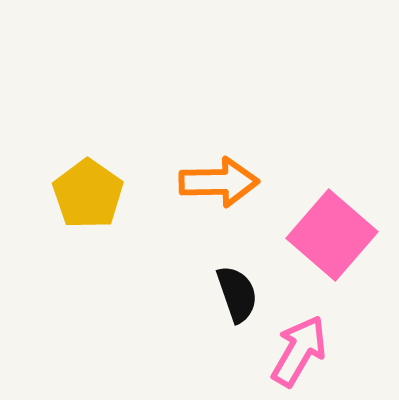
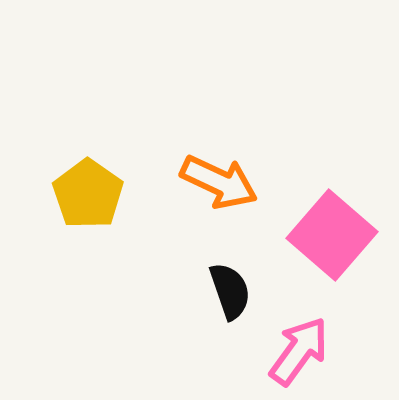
orange arrow: rotated 26 degrees clockwise
black semicircle: moved 7 px left, 3 px up
pink arrow: rotated 6 degrees clockwise
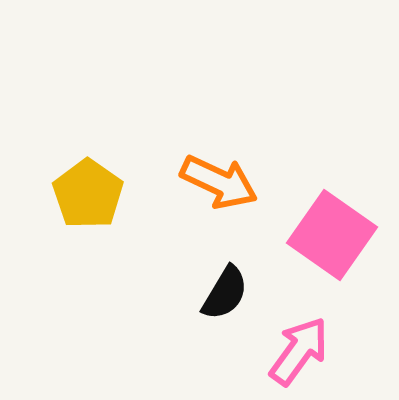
pink square: rotated 6 degrees counterclockwise
black semicircle: moved 5 px left, 2 px down; rotated 50 degrees clockwise
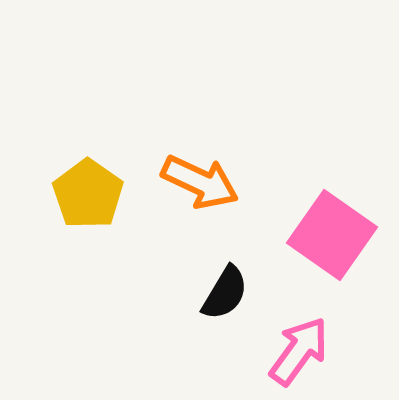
orange arrow: moved 19 px left
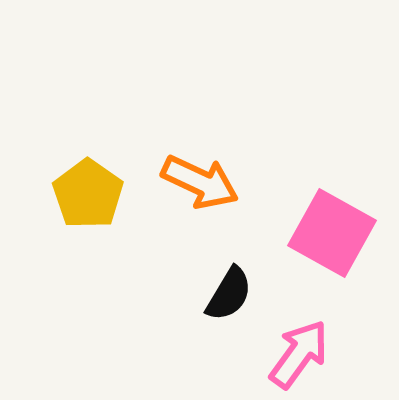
pink square: moved 2 px up; rotated 6 degrees counterclockwise
black semicircle: moved 4 px right, 1 px down
pink arrow: moved 3 px down
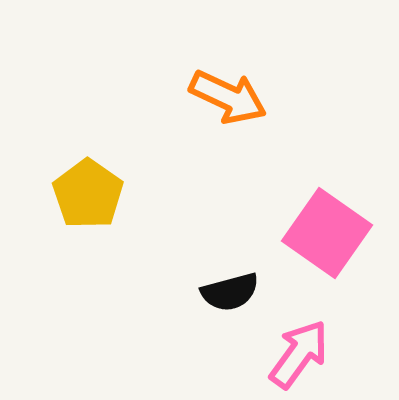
orange arrow: moved 28 px right, 85 px up
pink square: moved 5 px left; rotated 6 degrees clockwise
black semicircle: moved 1 px right, 2 px up; rotated 44 degrees clockwise
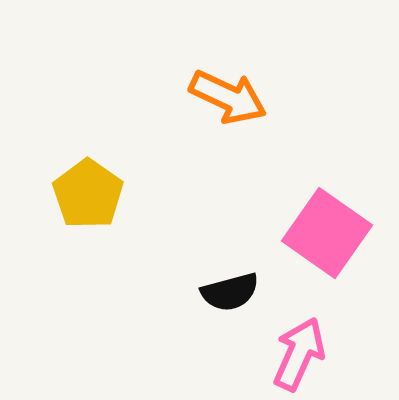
pink arrow: rotated 12 degrees counterclockwise
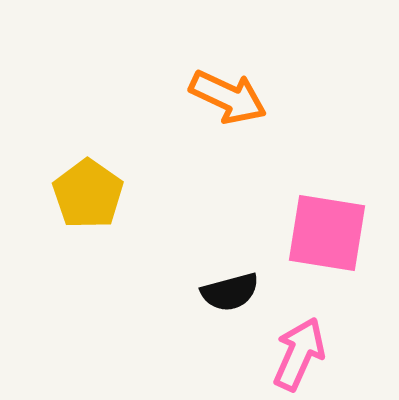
pink square: rotated 26 degrees counterclockwise
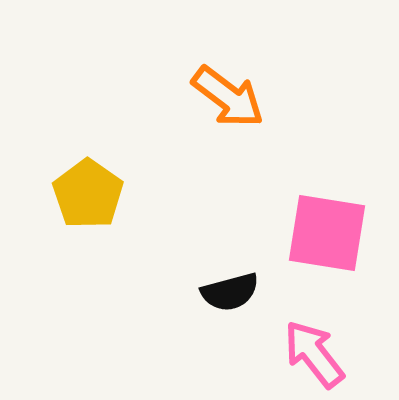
orange arrow: rotated 12 degrees clockwise
pink arrow: moved 15 px right; rotated 62 degrees counterclockwise
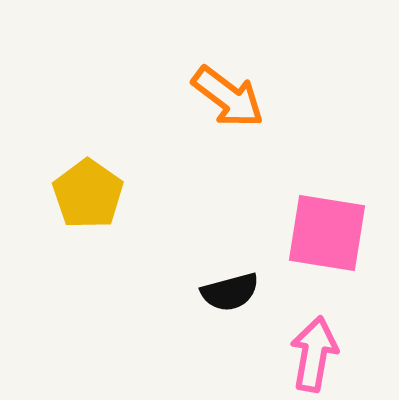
pink arrow: rotated 48 degrees clockwise
